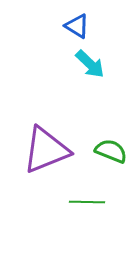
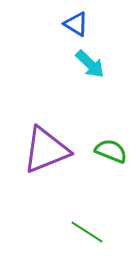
blue triangle: moved 1 px left, 2 px up
green line: moved 30 px down; rotated 32 degrees clockwise
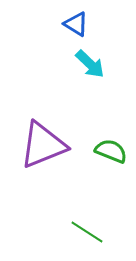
purple triangle: moved 3 px left, 5 px up
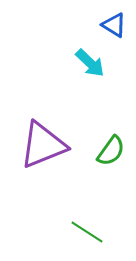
blue triangle: moved 38 px right, 1 px down
cyan arrow: moved 1 px up
green semicircle: rotated 104 degrees clockwise
